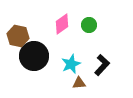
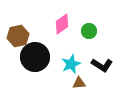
green circle: moved 6 px down
brown hexagon: rotated 25 degrees counterclockwise
black circle: moved 1 px right, 1 px down
black L-shape: rotated 80 degrees clockwise
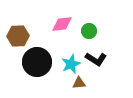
pink diamond: rotated 30 degrees clockwise
brown hexagon: rotated 10 degrees clockwise
black circle: moved 2 px right, 5 px down
black L-shape: moved 6 px left, 6 px up
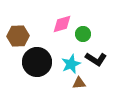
pink diamond: rotated 10 degrees counterclockwise
green circle: moved 6 px left, 3 px down
